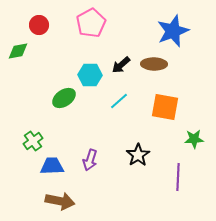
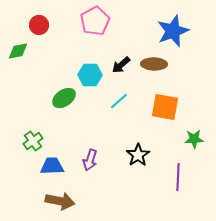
pink pentagon: moved 4 px right, 2 px up
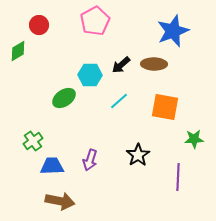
green diamond: rotated 20 degrees counterclockwise
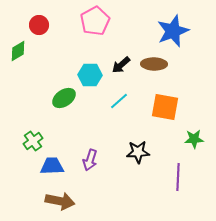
black star: moved 3 px up; rotated 30 degrees clockwise
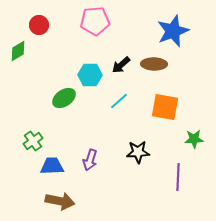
pink pentagon: rotated 24 degrees clockwise
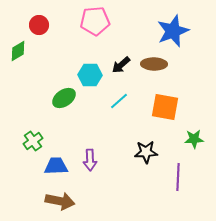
black star: moved 8 px right
purple arrow: rotated 20 degrees counterclockwise
blue trapezoid: moved 4 px right
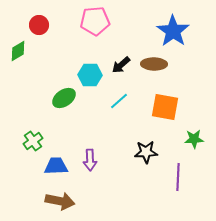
blue star: rotated 16 degrees counterclockwise
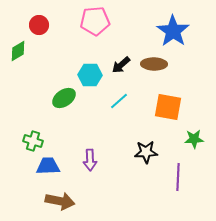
orange square: moved 3 px right
green cross: rotated 36 degrees counterclockwise
blue trapezoid: moved 8 px left
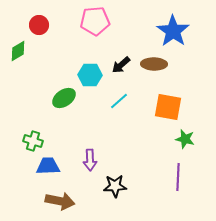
green star: moved 9 px left; rotated 18 degrees clockwise
black star: moved 31 px left, 34 px down
